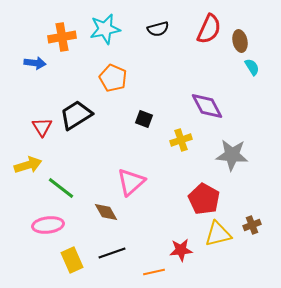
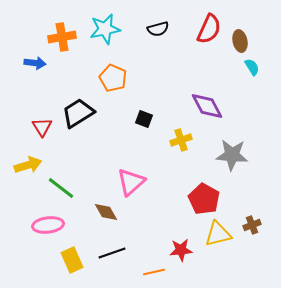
black trapezoid: moved 2 px right, 2 px up
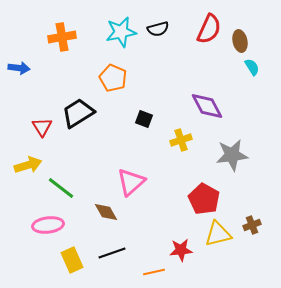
cyan star: moved 16 px right, 3 px down
blue arrow: moved 16 px left, 5 px down
gray star: rotated 12 degrees counterclockwise
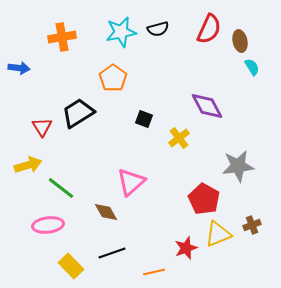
orange pentagon: rotated 12 degrees clockwise
yellow cross: moved 2 px left, 2 px up; rotated 20 degrees counterclockwise
gray star: moved 6 px right, 11 px down
yellow triangle: rotated 8 degrees counterclockwise
red star: moved 5 px right, 2 px up; rotated 15 degrees counterclockwise
yellow rectangle: moved 1 px left, 6 px down; rotated 20 degrees counterclockwise
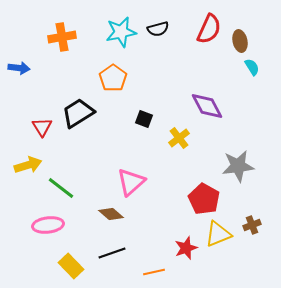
brown diamond: moved 5 px right, 2 px down; rotated 20 degrees counterclockwise
